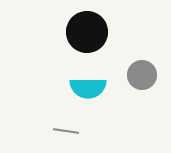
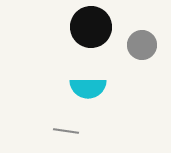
black circle: moved 4 px right, 5 px up
gray circle: moved 30 px up
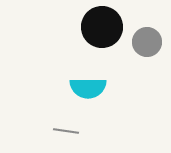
black circle: moved 11 px right
gray circle: moved 5 px right, 3 px up
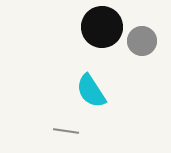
gray circle: moved 5 px left, 1 px up
cyan semicircle: moved 3 px right, 3 px down; rotated 57 degrees clockwise
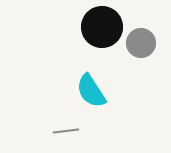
gray circle: moved 1 px left, 2 px down
gray line: rotated 15 degrees counterclockwise
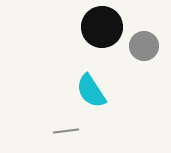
gray circle: moved 3 px right, 3 px down
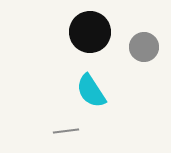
black circle: moved 12 px left, 5 px down
gray circle: moved 1 px down
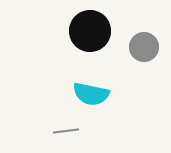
black circle: moved 1 px up
cyan semicircle: moved 3 px down; rotated 45 degrees counterclockwise
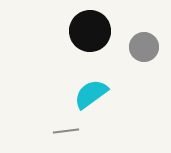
cyan semicircle: rotated 132 degrees clockwise
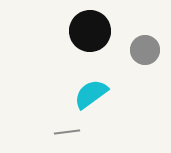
gray circle: moved 1 px right, 3 px down
gray line: moved 1 px right, 1 px down
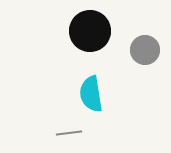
cyan semicircle: rotated 63 degrees counterclockwise
gray line: moved 2 px right, 1 px down
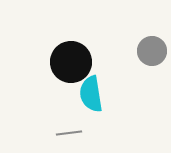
black circle: moved 19 px left, 31 px down
gray circle: moved 7 px right, 1 px down
